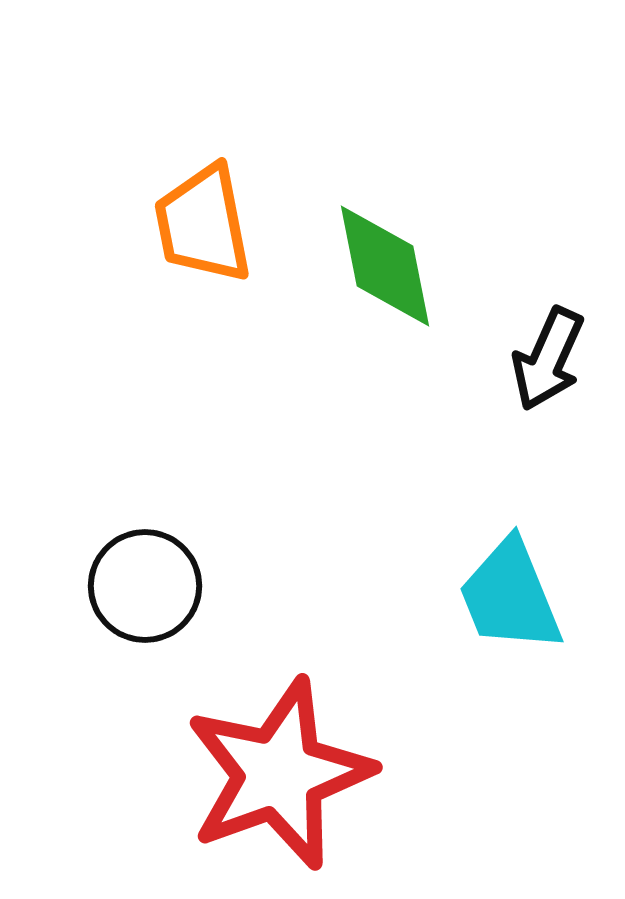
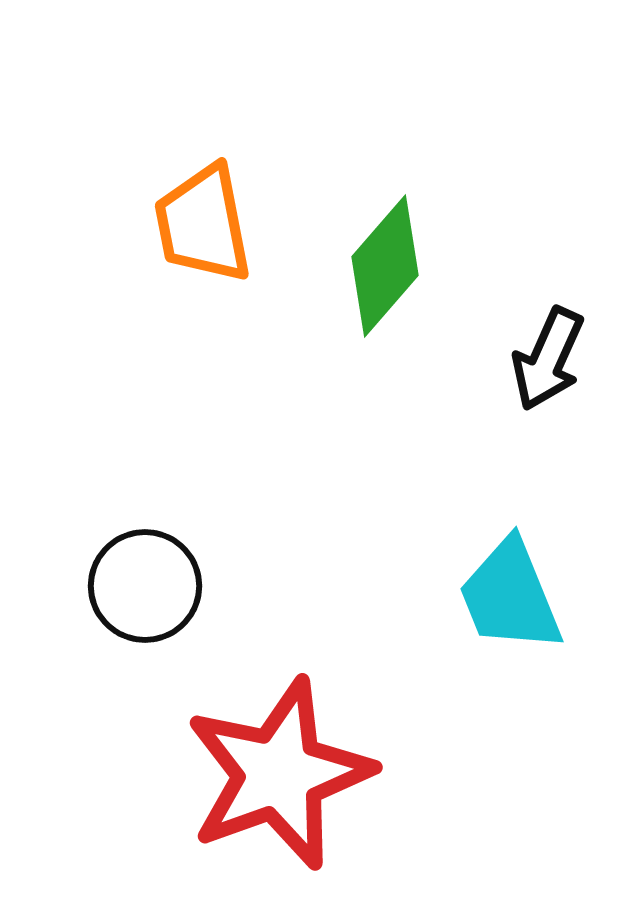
green diamond: rotated 52 degrees clockwise
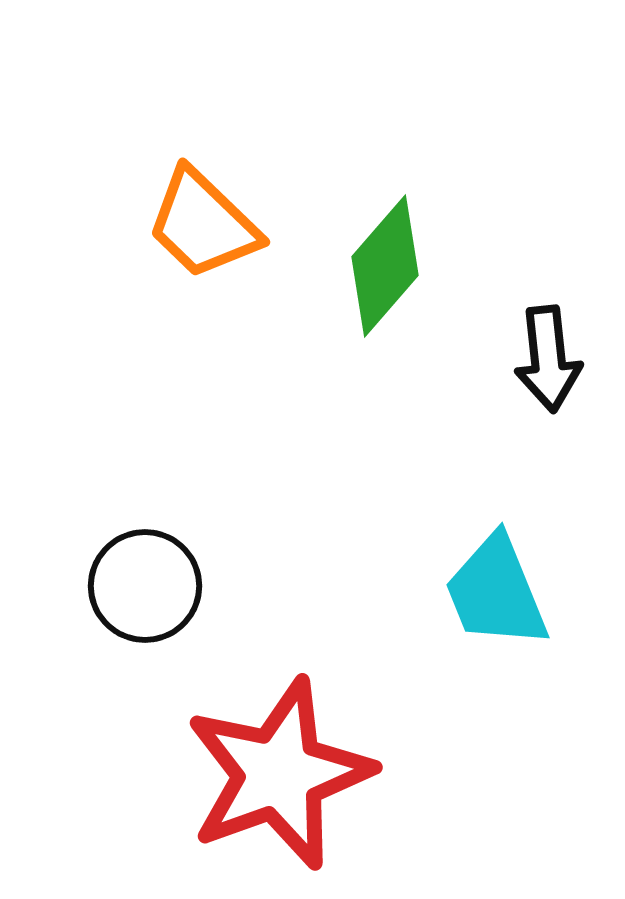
orange trapezoid: rotated 35 degrees counterclockwise
black arrow: rotated 30 degrees counterclockwise
cyan trapezoid: moved 14 px left, 4 px up
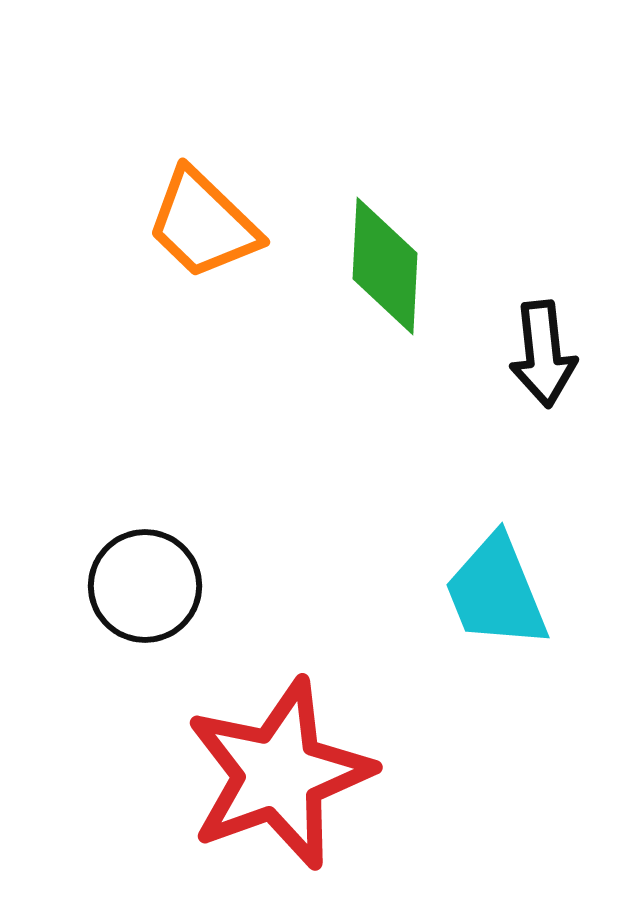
green diamond: rotated 38 degrees counterclockwise
black arrow: moved 5 px left, 5 px up
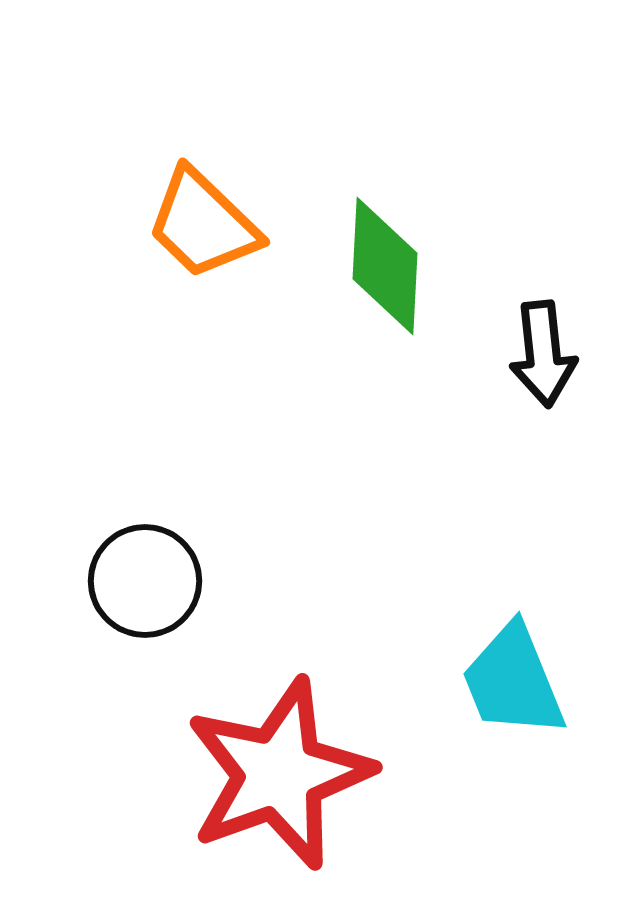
black circle: moved 5 px up
cyan trapezoid: moved 17 px right, 89 px down
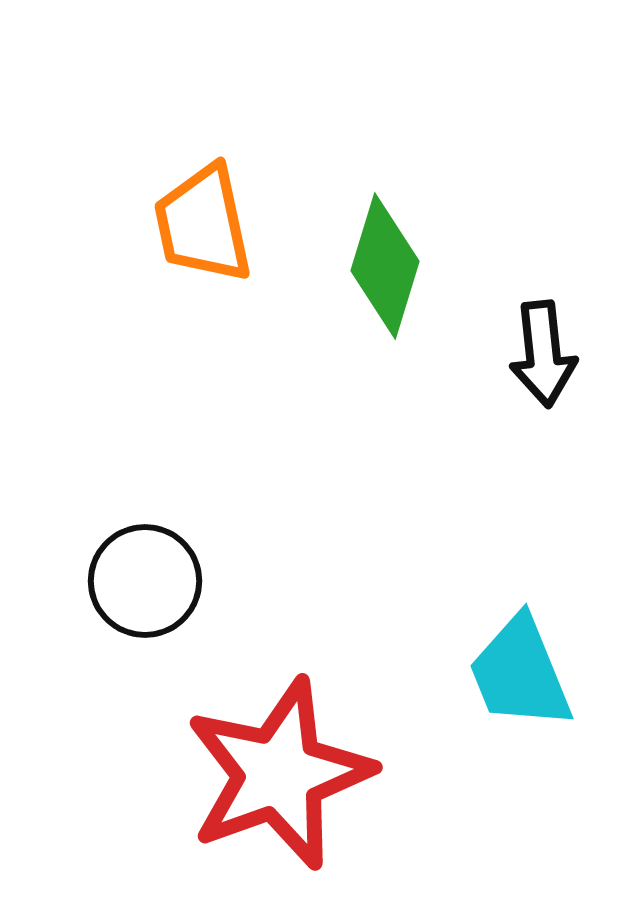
orange trapezoid: rotated 34 degrees clockwise
green diamond: rotated 14 degrees clockwise
cyan trapezoid: moved 7 px right, 8 px up
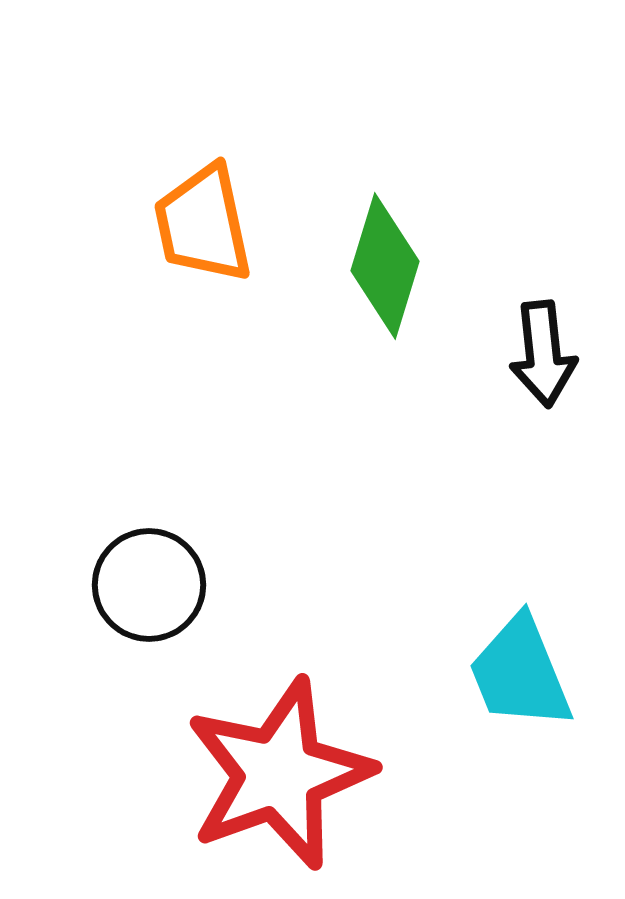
black circle: moved 4 px right, 4 px down
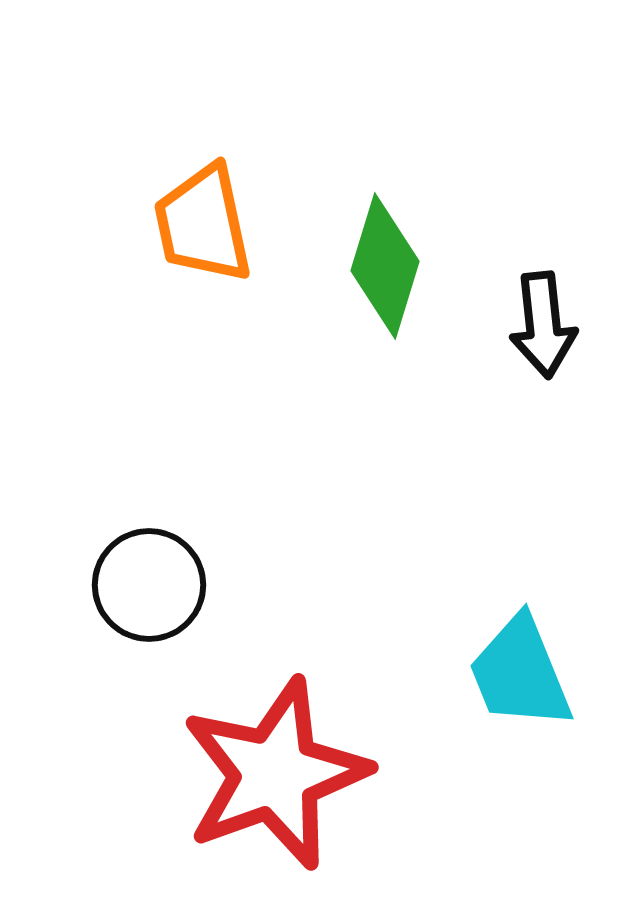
black arrow: moved 29 px up
red star: moved 4 px left
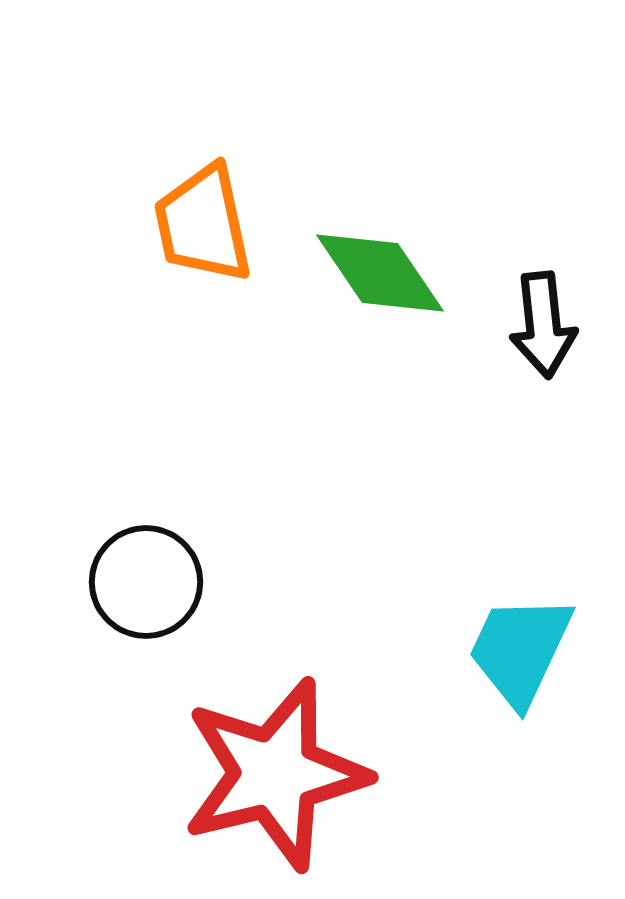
green diamond: moved 5 px left, 7 px down; rotated 51 degrees counterclockwise
black circle: moved 3 px left, 3 px up
cyan trapezoid: moved 23 px up; rotated 47 degrees clockwise
red star: rotated 6 degrees clockwise
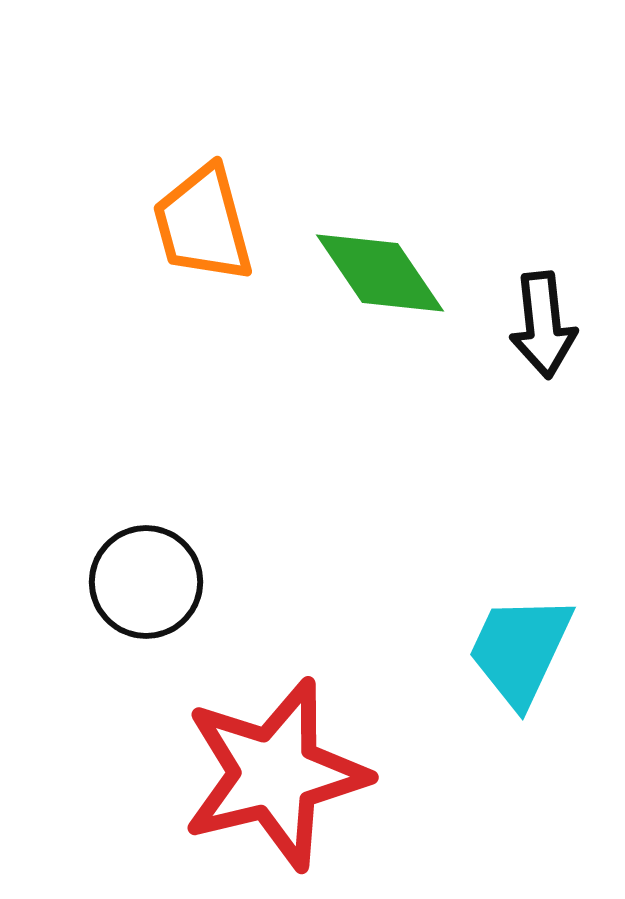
orange trapezoid: rotated 3 degrees counterclockwise
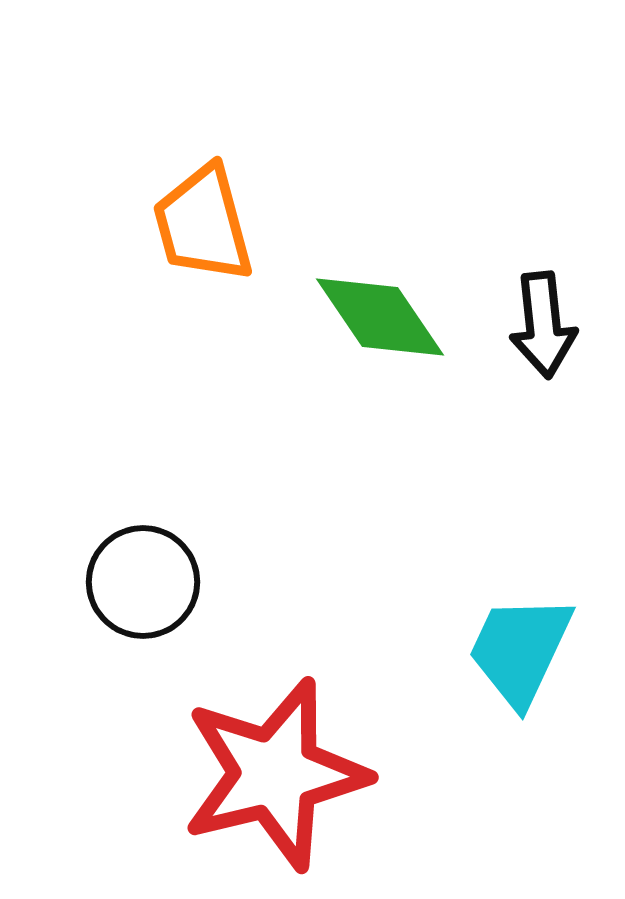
green diamond: moved 44 px down
black circle: moved 3 px left
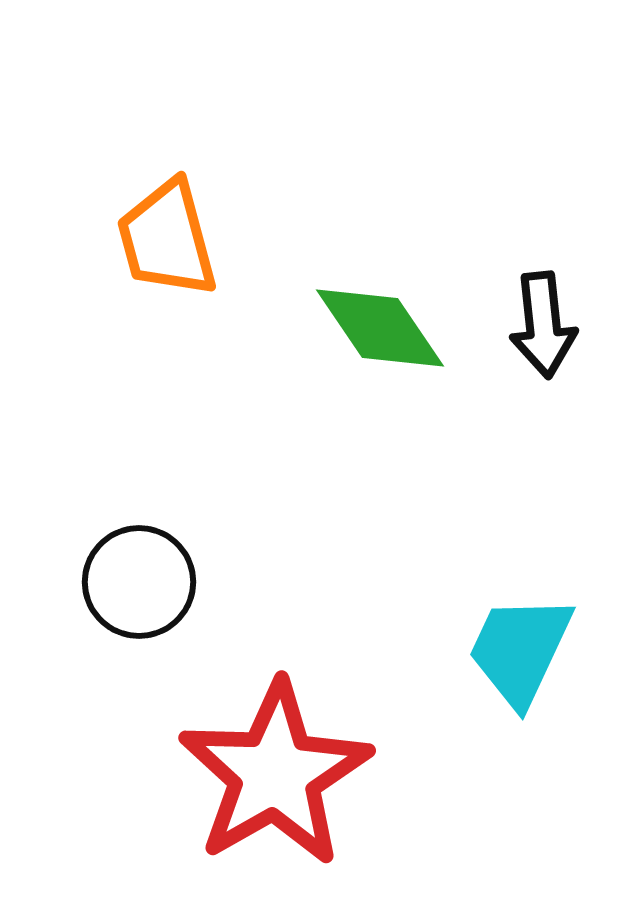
orange trapezoid: moved 36 px left, 15 px down
green diamond: moved 11 px down
black circle: moved 4 px left
red star: rotated 16 degrees counterclockwise
